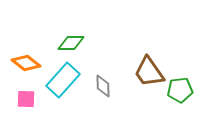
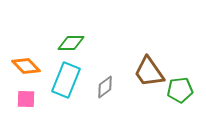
orange diamond: moved 3 px down; rotated 8 degrees clockwise
cyan rectangle: moved 3 px right; rotated 20 degrees counterclockwise
gray diamond: moved 2 px right, 1 px down; rotated 55 degrees clockwise
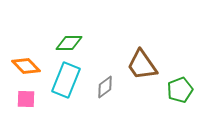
green diamond: moved 2 px left
brown trapezoid: moved 7 px left, 7 px up
green pentagon: rotated 15 degrees counterclockwise
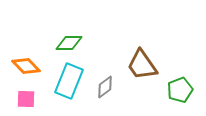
cyan rectangle: moved 3 px right, 1 px down
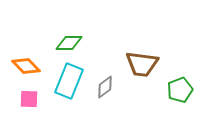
brown trapezoid: moved 1 px up; rotated 48 degrees counterclockwise
pink square: moved 3 px right
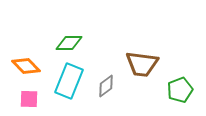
gray diamond: moved 1 px right, 1 px up
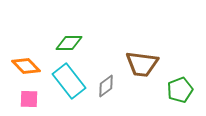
cyan rectangle: rotated 60 degrees counterclockwise
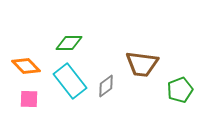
cyan rectangle: moved 1 px right
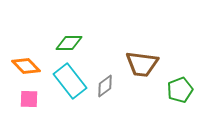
gray diamond: moved 1 px left
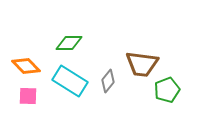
cyan rectangle: rotated 20 degrees counterclockwise
gray diamond: moved 3 px right, 5 px up; rotated 15 degrees counterclockwise
green pentagon: moved 13 px left
pink square: moved 1 px left, 3 px up
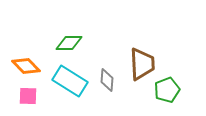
brown trapezoid: rotated 100 degrees counterclockwise
gray diamond: moved 1 px left, 1 px up; rotated 35 degrees counterclockwise
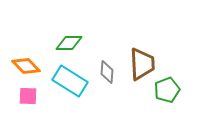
gray diamond: moved 8 px up
